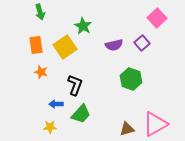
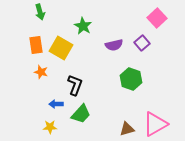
yellow square: moved 4 px left, 1 px down; rotated 25 degrees counterclockwise
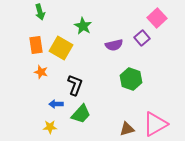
purple square: moved 5 px up
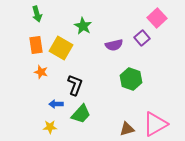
green arrow: moved 3 px left, 2 px down
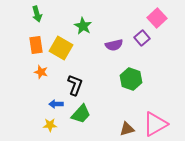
yellow star: moved 2 px up
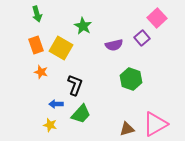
orange rectangle: rotated 12 degrees counterclockwise
yellow star: rotated 16 degrees clockwise
